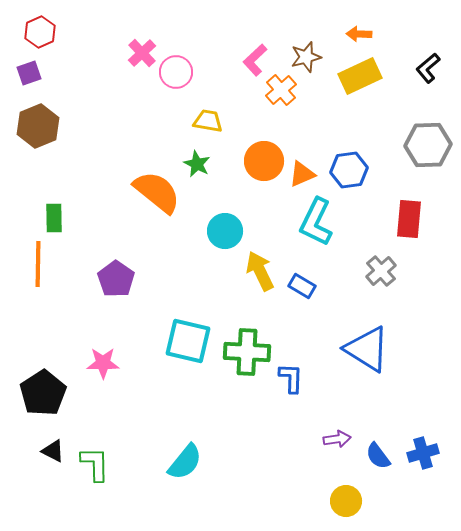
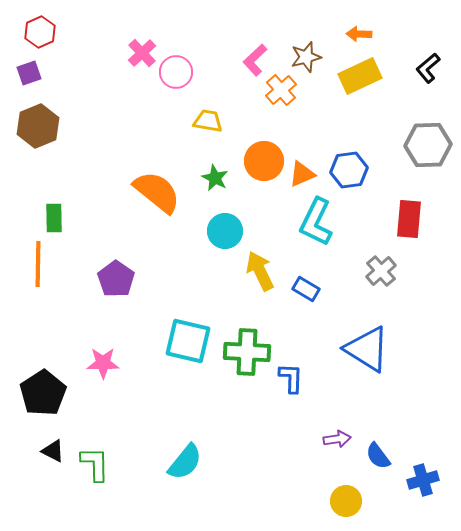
green star: moved 18 px right, 14 px down
blue rectangle: moved 4 px right, 3 px down
blue cross: moved 27 px down
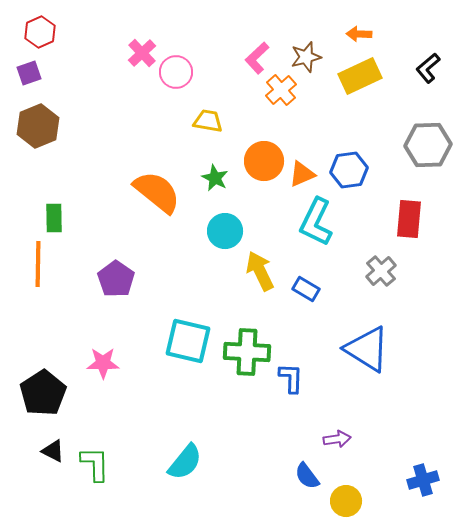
pink L-shape: moved 2 px right, 2 px up
blue semicircle: moved 71 px left, 20 px down
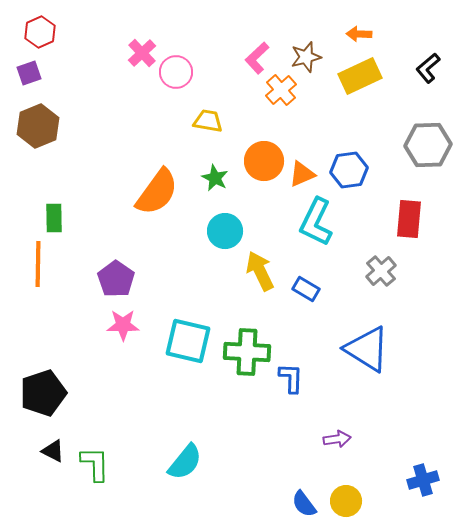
orange semicircle: rotated 87 degrees clockwise
pink star: moved 20 px right, 38 px up
black pentagon: rotated 15 degrees clockwise
blue semicircle: moved 3 px left, 28 px down
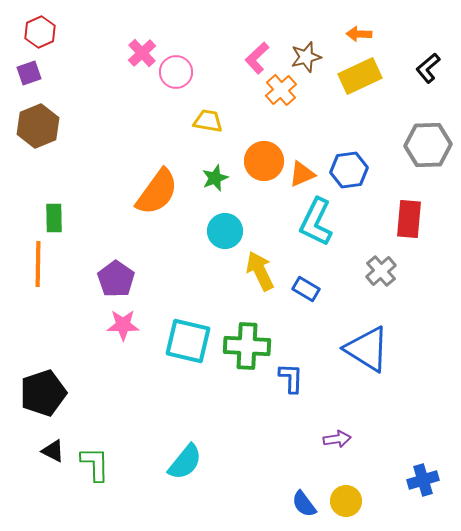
green star: rotated 24 degrees clockwise
green cross: moved 6 px up
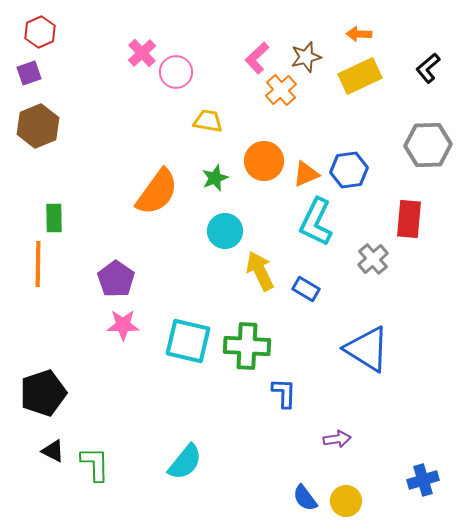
orange triangle: moved 4 px right
gray cross: moved 8 px left, 12 px up
blue L-shape: moved 7 px left, 15 px down
blue semicircle: moved 1 px right, 6 px up
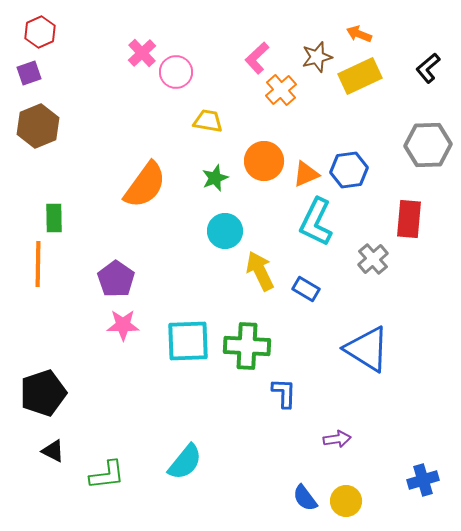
orange arrow: rotated 20 degrees clockwise
brown star: moved 11 px right
orange semicircle: moved 12 px left, 7 px up
cyan square: rotated 15 degrees counterclockwise
green L-shape: moved 12 px right, 11 px down; rotated 84 degrees clockwise
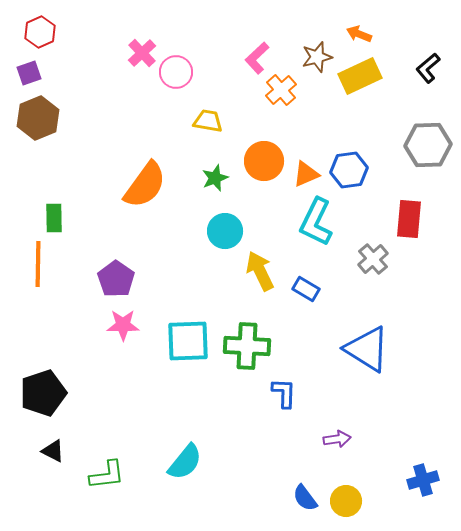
brown hexagon: moved 8 px up
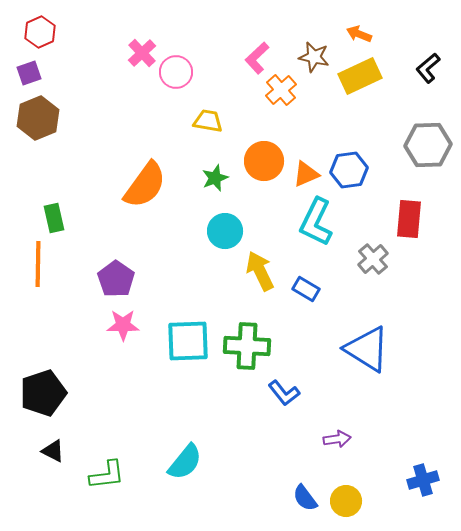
brown star: moved 3 px left; rotated 28 degrees clockwise
green rectangle: rotated 12 degrees counterclockwise
blue L-shape: rotated 140 degrees clockwise
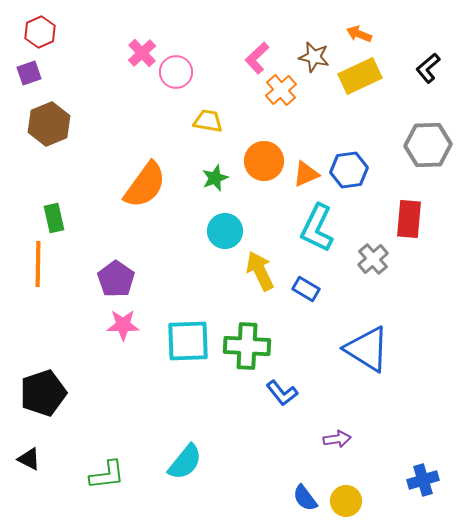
brown hexagon: moved 11 px right, 6 px down
cyan L-shape: moved 1 px right, 6 px down
blue L-shape: moved 2 px left
black triangle: moved 24 px left, 8 px down
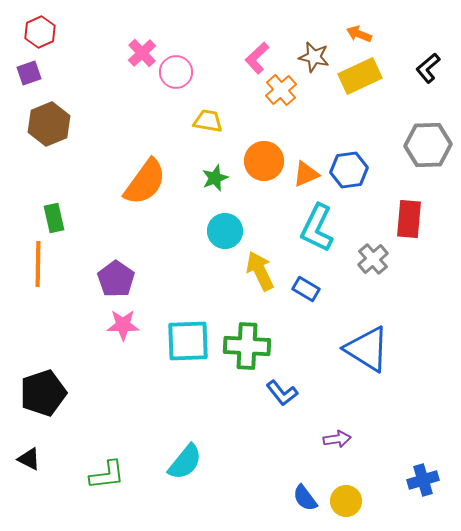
orange semicircle: moved 3 px up
